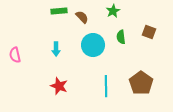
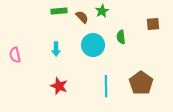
green star: moved 11 px left
brown square: moved 4 px right, 8 px up; rotated 24 degrees counterclockwise
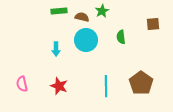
brown semicircle: rotated 32 degrees counterclockwise
cyan circle: moved 7 px left, 5 px up
pink semicircle: moved 7 px right, 29 px down
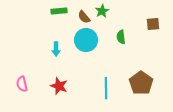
brown semicircle: moved 2 px right; rotated 144 degrees counterclockwise
cyan line: moved 2 px down
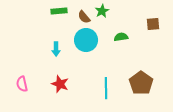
green semicircle: rotated 88 degrees clockwise
red star: moved 1 px right, 2 px up
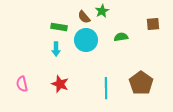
green rectangle: moved 16 px down; rotated 14 degrees clockwise
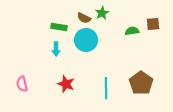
green star: moved 2 px down
brown semicircle: moved 1 px down; rotated 24 degrees counterclockwise
green semicircle: moved 11 px right, 6 px up
red star: moved 6 px right
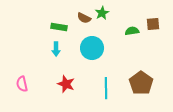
cyan circle: moved 6 px right, 8 px down
